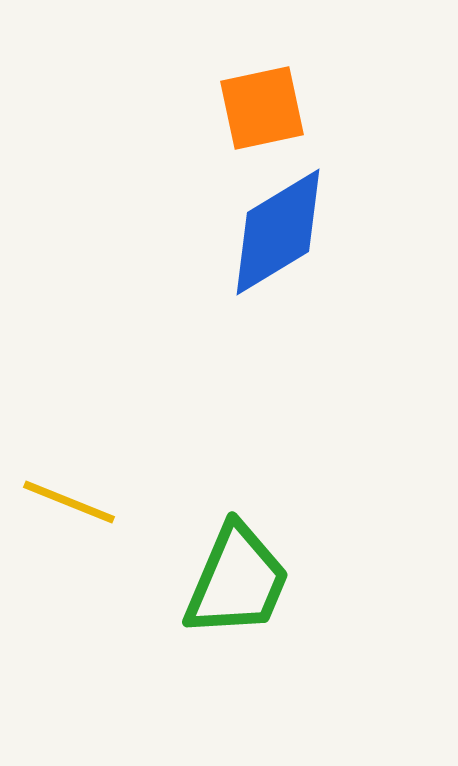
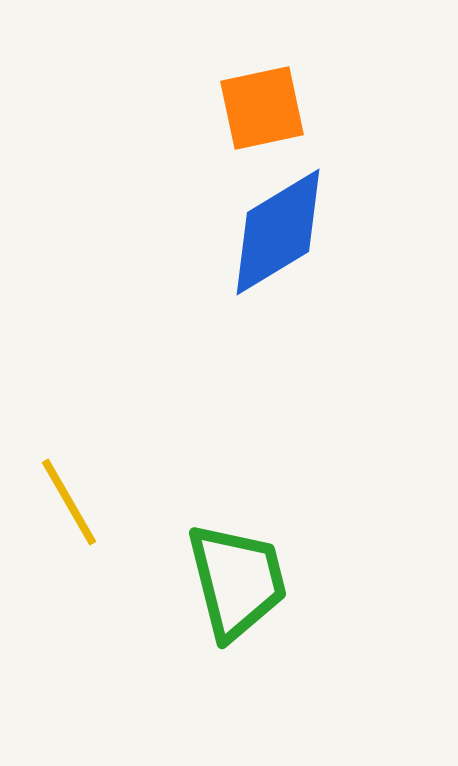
yellow line: rotated 38 degrees clockwise
green trapezoid: rotated 37 degrees counterclockwise
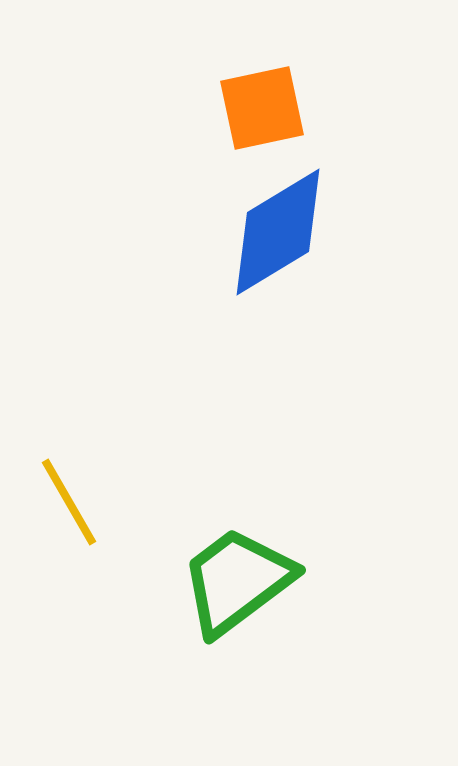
green trapezoid: rotated 113 degrees counterclockwise
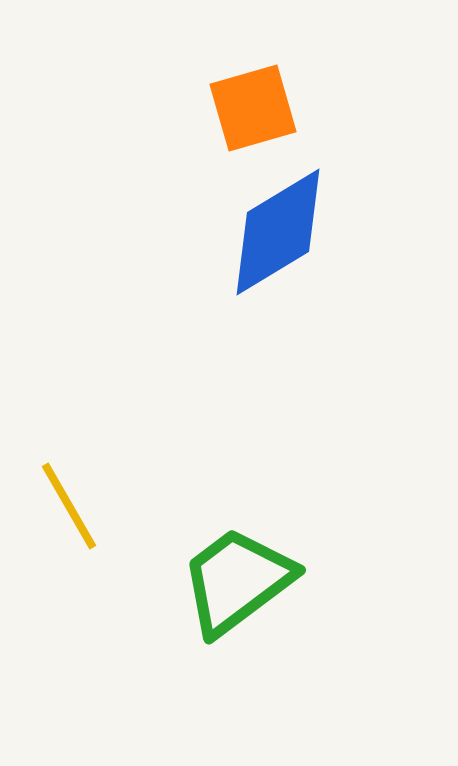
orange square: moved 9 px left; rotated 4 degrees counterclockwise
yellow line: moved 4 px down
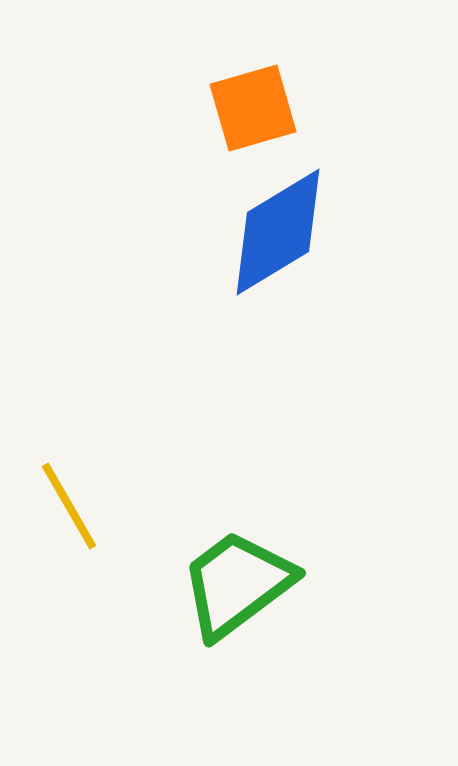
green trapezoid: moved 3 px down
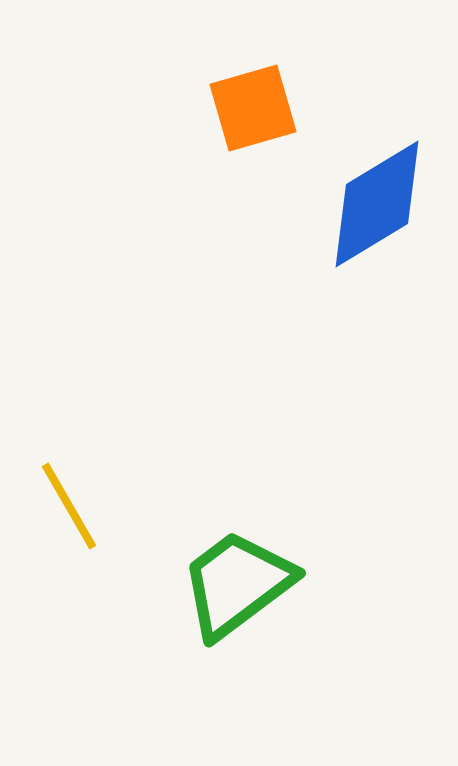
blue diamond: moved 99 px right, 28 px up
